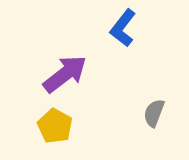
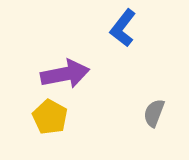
purple arrow: rotated 27 degrees clockwise
yellow pentagon: moved 5 px left, 9 px up
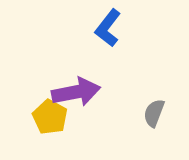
blue L-shape: moved 15 px left
purple arrow: moved 11 px right, 18 px down
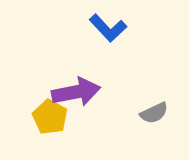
blue L-shape: rotated 81 degrees counterclockwise
gray semicircle: rotated 136 degrees counterclockwise
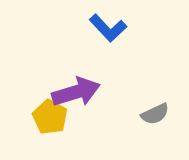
purple arrow: rotated 6 degrees counterclockwise
gray semicircle: moved 1 px right, 1 px down
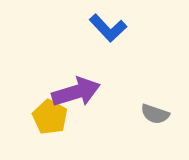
gray semicircle: rotated 44 degrees clockwise
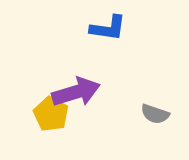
blue L-shape: rotated 39 degrees counterclockwise
yellow pentagon: moved 1 px right, 3 px up
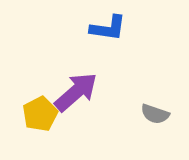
purple arrow: rotated 24 degrees counterclockwise
yellow pentagon: moved 11 px left; rotated 16 degrees clockwise
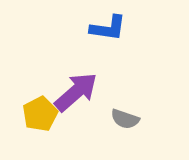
gray semicircle: moved 30 px left, 5 px down
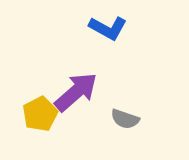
blue L-shape: rotated 21 degrees clockwise
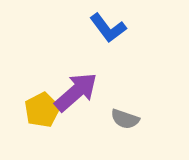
blue L-shape: rotated 24 degrees clockwise
yellow pentagon: moved 2 px right, 4 px up
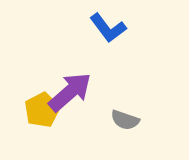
purple arrow: moved 6 px left
gray semicircle: moved 1 px down
